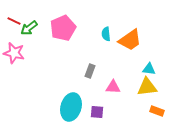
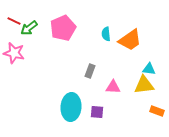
yellow triangle: moved 3 px left, 2 px up
cyan ellipse: rotated 12 degrees counterclockwise
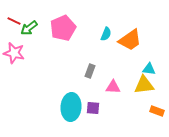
cyan semicircle: rotated 152 degrees counterclockwise
purple square: moved 4 px left, 4 px up
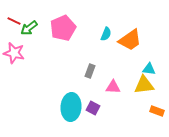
purple square: rotated 24 degrees clockwise
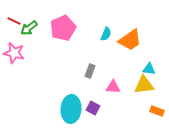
cyan ellipse: moved 2 px down
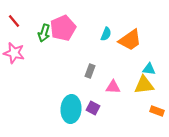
red line: rotated 24 degrees clockwise
green arrow: moved 15 px right, 5 px down; rotated 36 degrees counterclockwise
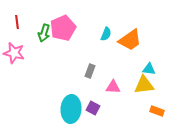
red line: moved 3 px right, 1 px down; rotated 32 degrees clockwise
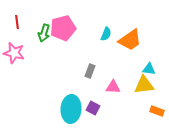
pink pentagon: rotated 10 degrees clockwise
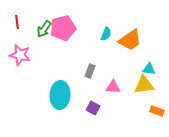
green arrow: moved 4 px up; rotated 18 degrees clockwise
pink star: moved 6 px right, 2 px down
cyan ellipse: moved 11 px left, 14 px up
